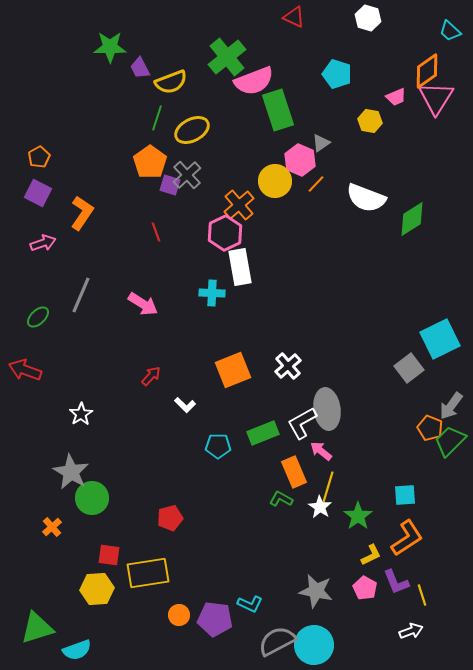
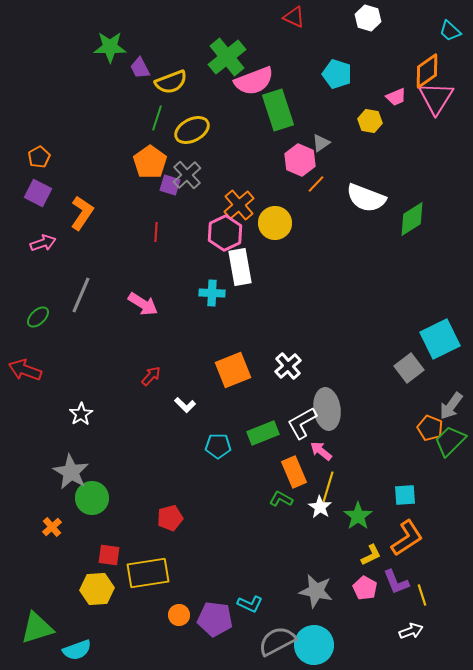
yellow circle at (275, 181): moved 42 px down
red line at (156, 232): rotated 24 degrees clockwise
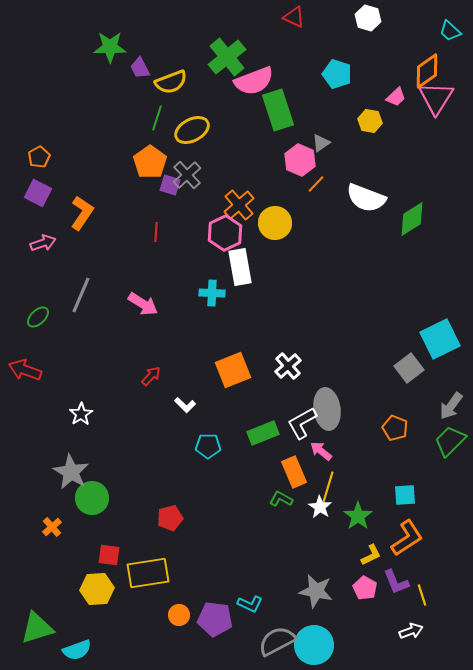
pink trapezoid at (396, 97): rotated 20 degrees counterclockwise
orange pentagon at (430, 428): moved 35 px left
cyan pentagon at (218, 446): moved 10 px left
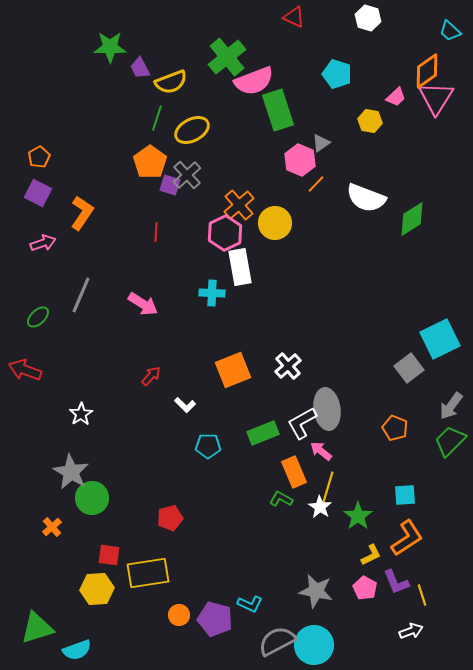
purple pentagon at (215, 619): rotated 8 degrees clockwise
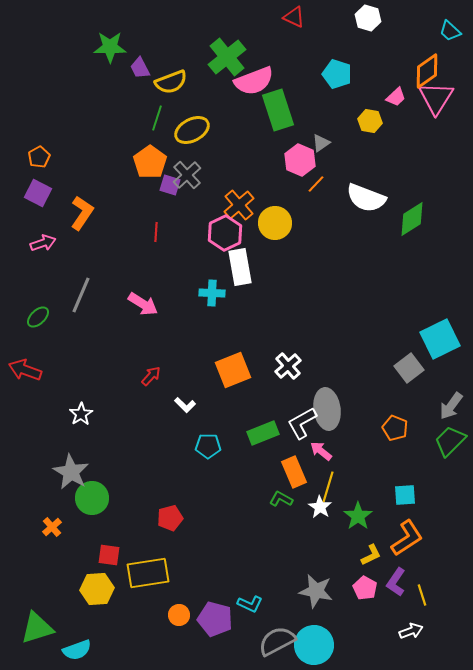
purple L-shape at (396, 582): rotated 56 degrees clockwise
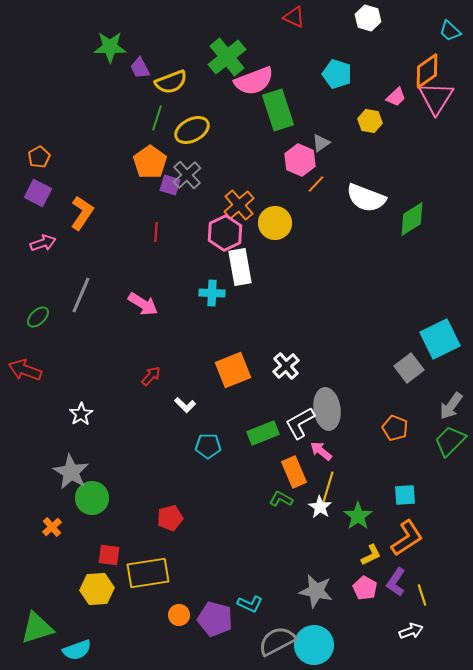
white cross at (288, 366): moved 2 px left
white L-shape at (302, 423): moved 2 px left
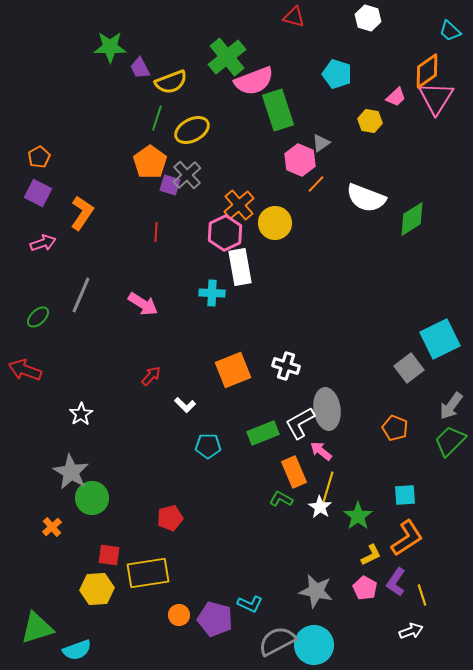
red triangle at (294, 17): rotated 10 degrees counterclockwise
white cross at (286, 366): rotated 32 degrees counterclockwise
